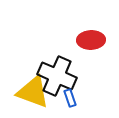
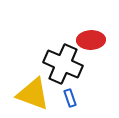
black cross: moved 6 px right, 12 px up
yellow triangle: moved 2 px down
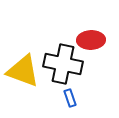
black cross: rotated 12 degrees counterclockwise
yellow triangle: moved 10 px left, 23 px up
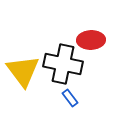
yellow triangle: rotated 33 degrees clockwise
blue rectangle: rotated 18 degrees counterclockwise
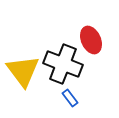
red ellipse: rotated 68 degrees clockwise
black cross: rotated 9 degrees clockwise
